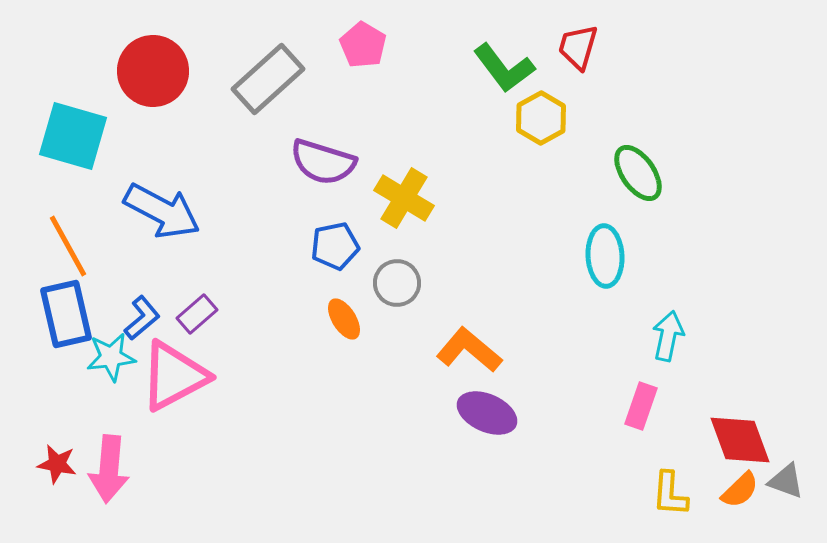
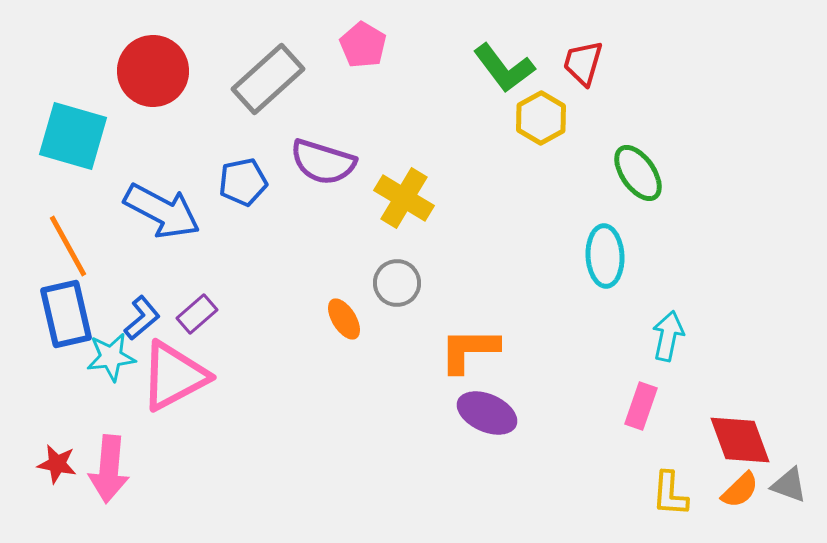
red trapezoid: moved 5 px right, 16 px down
blue pentagon: moved 92 px left, 64 px up
orange L-shape: rotated 40 degrees counterclockwise
gray triangle: moved 3 px right, 4 px down
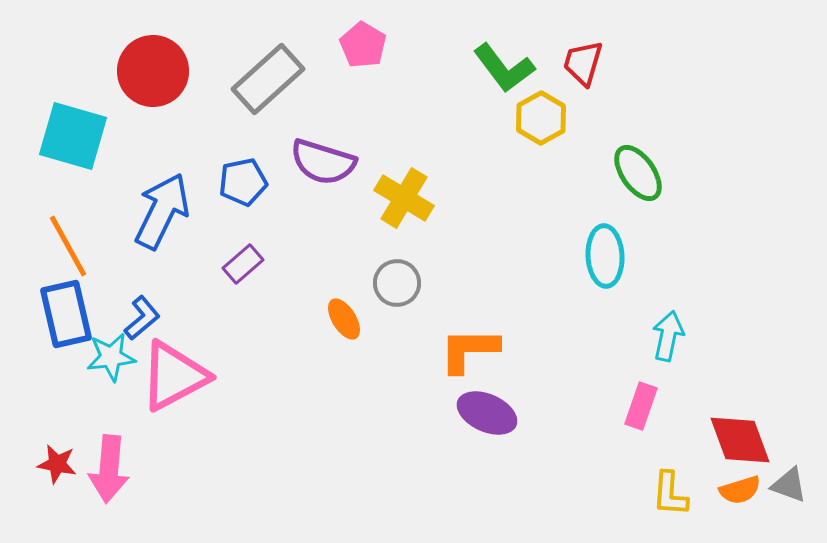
blue arrow: rotated 92 degrees counterclockwise
purple rectangle: moved 46 px right, 50 px up
orange semicircle: rotated 27 degrees clockwise
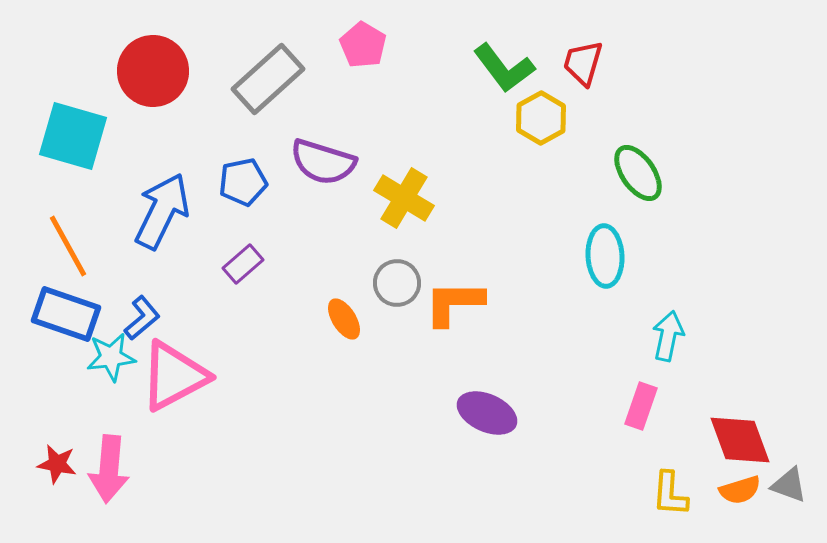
blue rectangle: rotated 58 degrees counterclockwise
orange L-shape: moved 15 px left, 47 px up
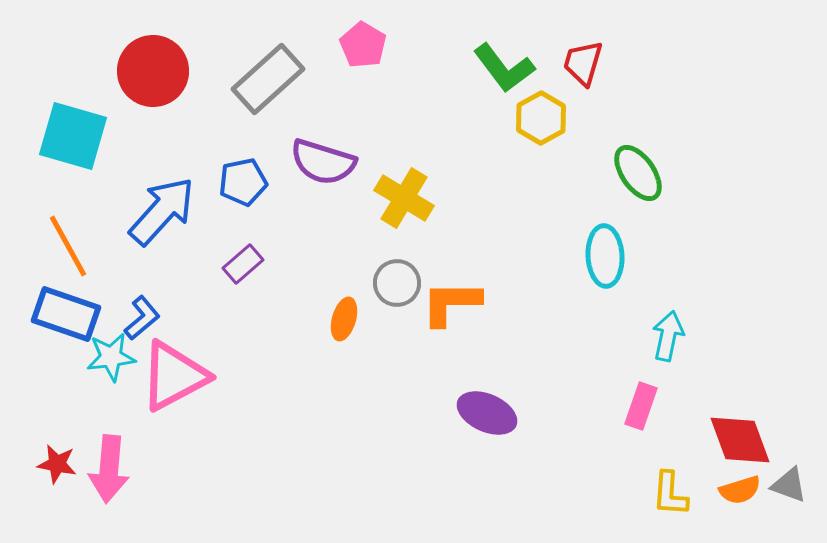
blue arrow: rotated 16 degrees clockwise
orange L-shape: moved 3 px left
orange ellipse: rotated 48 degrees clockwise
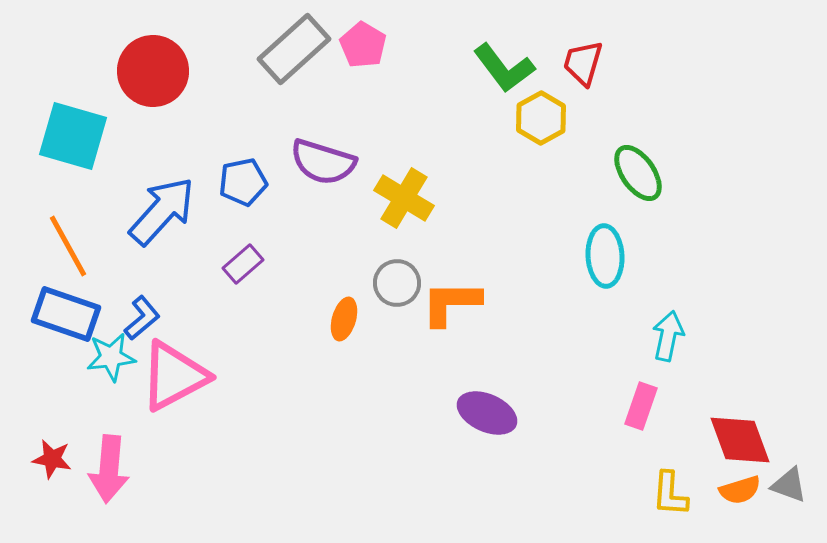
gray rectangle: moved 26 px right, 30 px up
red star: moved 5 px left, 5 px up
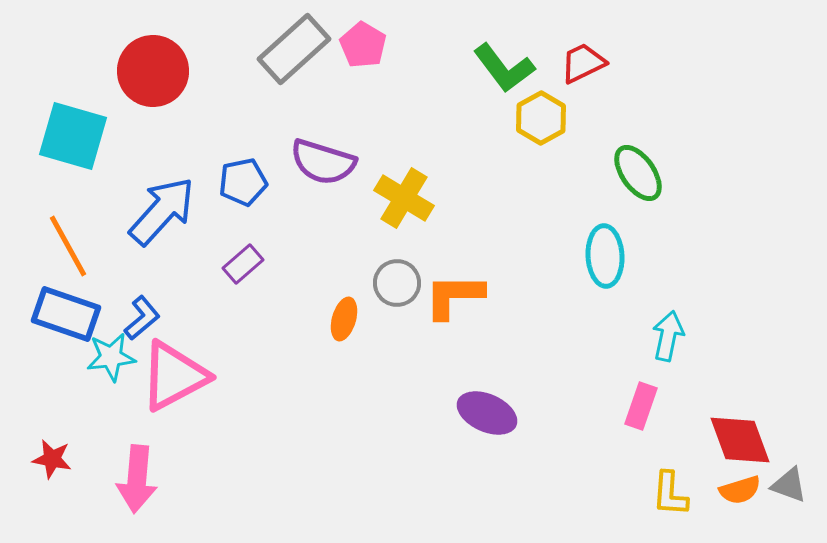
red trapezoid: rotated 48 degrees clockwise
orange L-shape: moved 3 px right, 7 px up
pink arrow: moved 28 px right, 10 px down
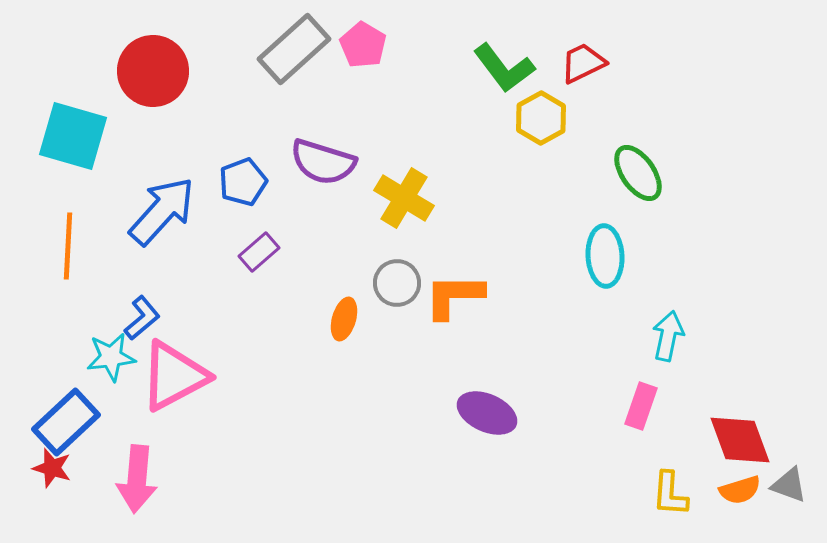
blue pentagon: rotated 9 degrees counterclockwise
orange line: rotated 32 degrees clockwise
purple rectangle: moved 16 px right, 12 px up
blue rectangle: moved 108 px down; rotated 62 degrees counterclockwise
red star: moved 9 px down; rotated 6 degrees clockwise
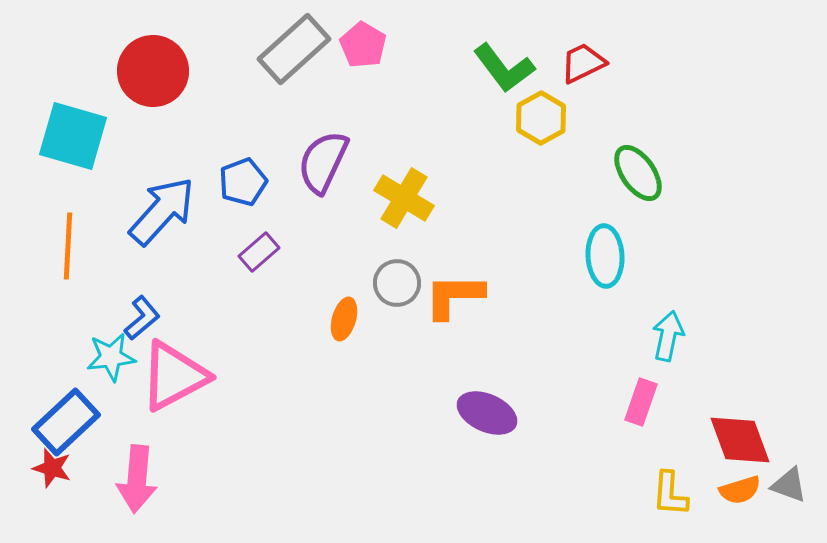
purple semicircle: rotated 98 degrees clockwise
pink rectangle: moved 4 px up
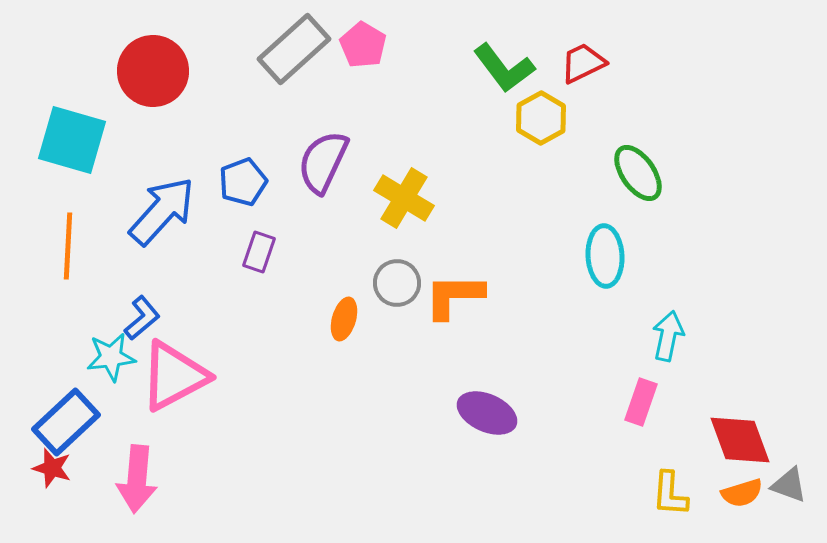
cyan square: moved 1 px left, 4 px down
purple rectangle: rotated 30 degrees counterclockwise
orange semicircle: moved 2 px right, 3 px down
